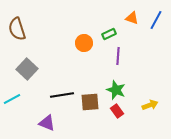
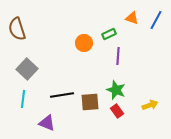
cyan line: moved 11 px right; rotated 54 degrees counterclockwise
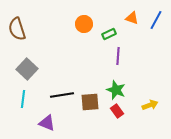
orange circle: moved 19 px up
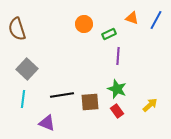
green star: moved 1 px right, 1 px up
yellow arrow: rotated 21 degrees counterclockwise
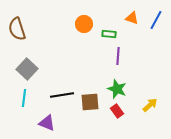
green rectangle: rotated 32 degrees clockwise
cyan line: moved 1 px right, 1 px up
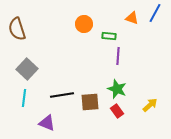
blue line: moved 1 px left, 7 px up
green rectangle: moved 2 px down
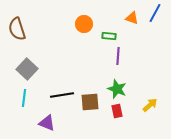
red rectangle: rotated 24 degrees clockwise
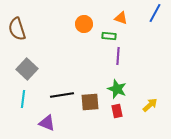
orange triangle: moved 11 px left
cyan line: moved 1 px left, 1 px down
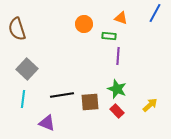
red rectangle: rotated 32 degrees counterclockwise
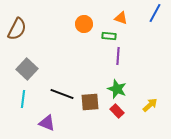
brown semicircle: rotated 135 degrees counterclockwise
black line: moved 1 px up; rotated 30 degrees clockwise
